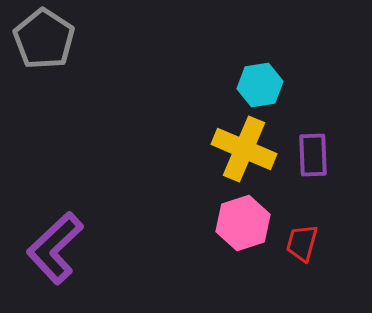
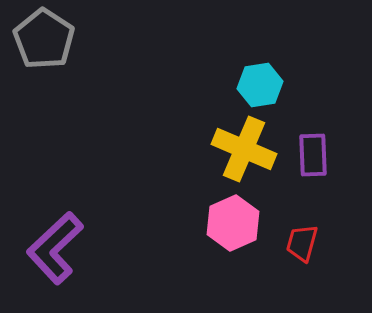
pink hexagon: moved 10 px left; rotated 6 degrees counterclockwise
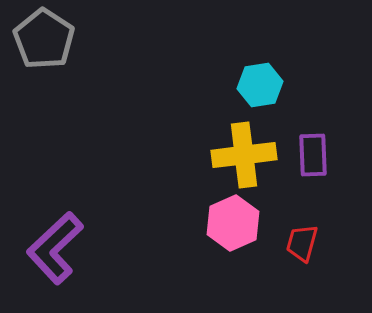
yellow cross: moved 6 px down; rotated 30 degrees counterclockwise
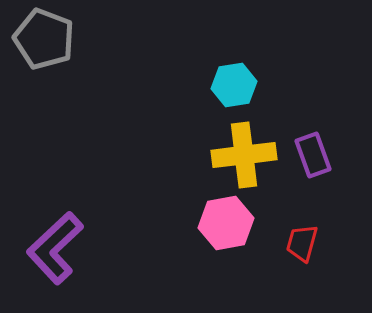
gray pentagon: rotated 12 degrees counterclockwise
cyan hexagon: moved 26 px left
purple rectangle: rotated 18 degrees counterclockwise
pink hexagon: moved 7 px left; rotated 14 degrees clockwise
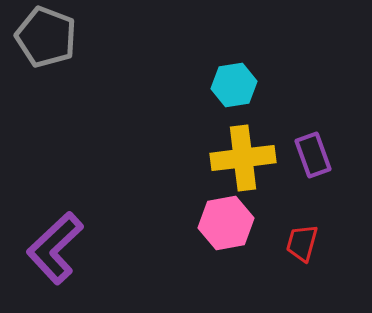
gray pentagon: moved 2 px right, 2 px up
yellow cross: moved 1 px left, 3 px down
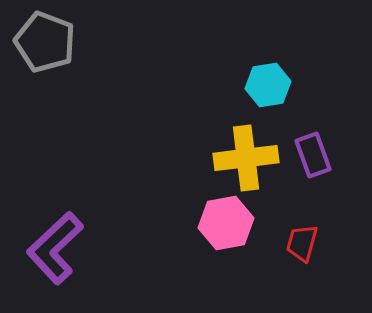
gray pentagon: moved 1 px left, 5 px down
cyan hexagon: moved 34 px right
yellow cross: moved 3 px right
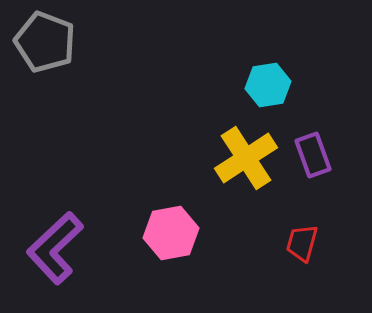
yellow cross: rotated 26 degrees counterclockwise
pink hexagon: moved 55 px left, 10 px down
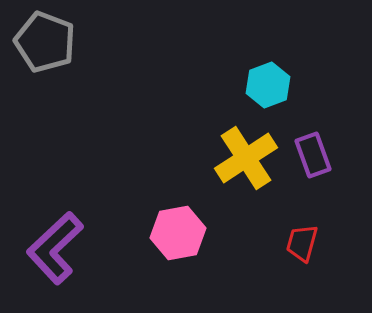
cyan hexagon: rotated 12 degrees counterclockwise
pink hexagon: moved 7 px right
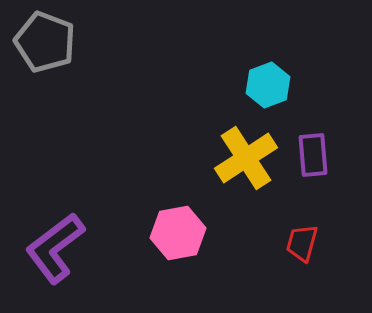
purple rectangle: rotated 15 degrees clockwise
purple L-shape: rotated 6 degrees clockwise
